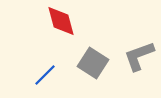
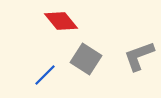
red diamond: rotated 24 degrees counterclockwise
gray square: moved 7 px left, 4 px up
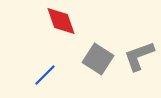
red diamond: rotated 20 degrees clockwise
gray square: moved 12 px right
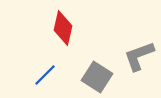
red diamond: moved 2 px right, 7 px down; rotated 32 degrees clockwise
gray square: moved 1 px left, 18 px down
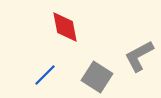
red diamond: moved 2 px right, 1 px up; rotated 24 degrees counterclockwise
gray L-shape: rotated 8 degrees counterclockwise
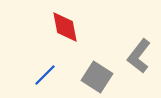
gray L-shape: rotated 24 degrees counterclockwise
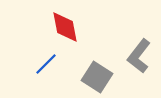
blue line: moved 1 px right, 11 px up
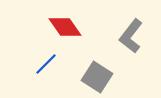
red diamond: rotated 24 degrees counterclockwise
gray L-shape: moved 8 px left, 20 px up
